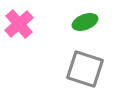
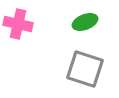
pink cross: moved 1 px left; rotated 36 degrees counterclockwise
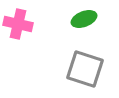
green ellipse: moved 1 px left, 3 px up
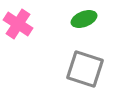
pink cross: rotated 20 degrees clockwise
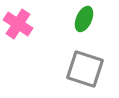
green ellipse: rotated 45 degrees counterclockwise
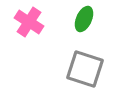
pink cross: moved 11 px right, 2 px up
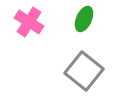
gray square: moved 1 px left, 2 px down; rotated 21 degrees clockwise
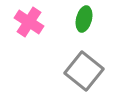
green ellipse: rotated 10 degrees counterclockwise
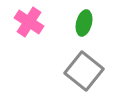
green ellipse: moved 4 px down
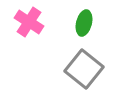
gray square: moved 2 px up
